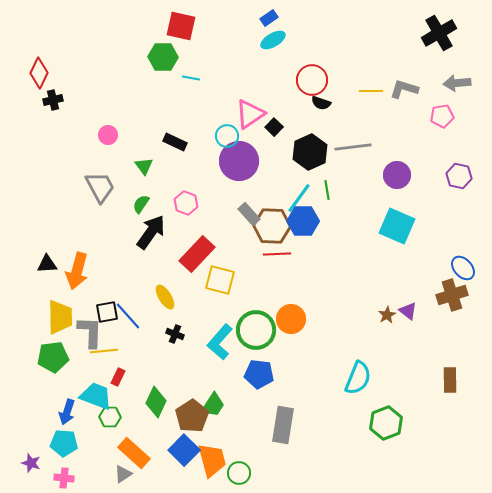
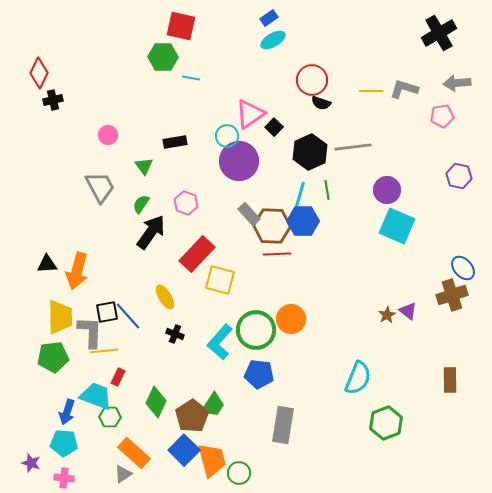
black rectangle at (175, 142): rotated 35 degrees counterclockwise
purple circle at (397, 175): moved 10 px left, 15 px down
cyan line at (299, 198): rotated 20 degrees counterclockwise
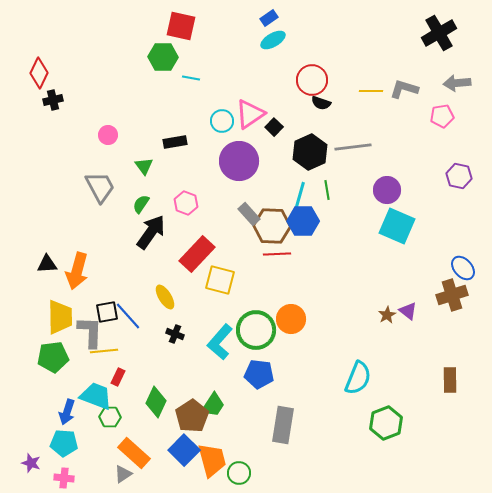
cyan circle at (227, 136): moved 5 px left, 15 px up
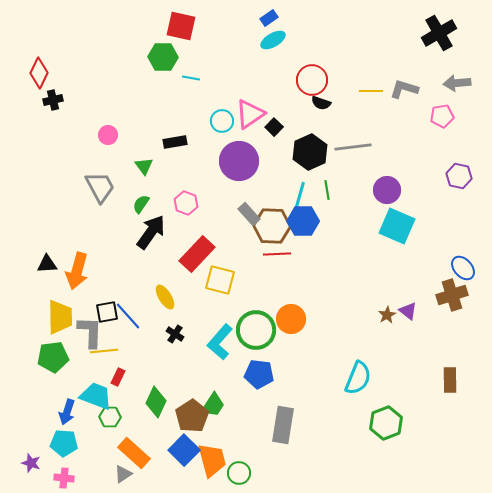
black cross at (175, 334): rotated 12 degrees clockwise
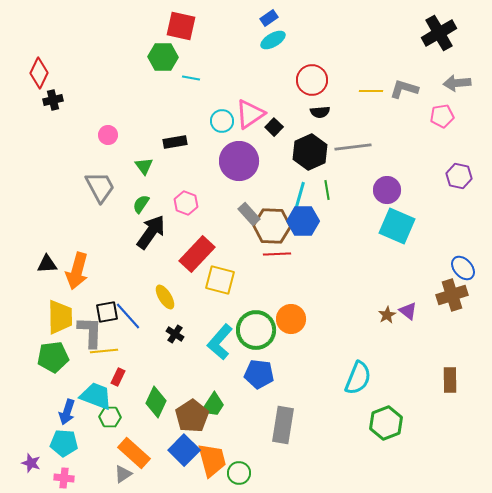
black semicircle at (321, 103): moved 1 px left, 9 px down; rotated 24 degrees counterclockwise
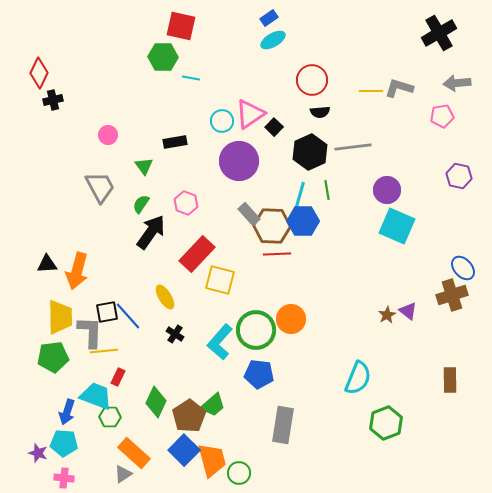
gray L-shape at (404, 89): moved 5 px left, 1 px up
green trapezoid at (213, 405): rotated 16 degrees clockwise
brown pentagon at (192, 416): moved 3 px left
purple star at (31, 463): moved 7 px right, 10 px up
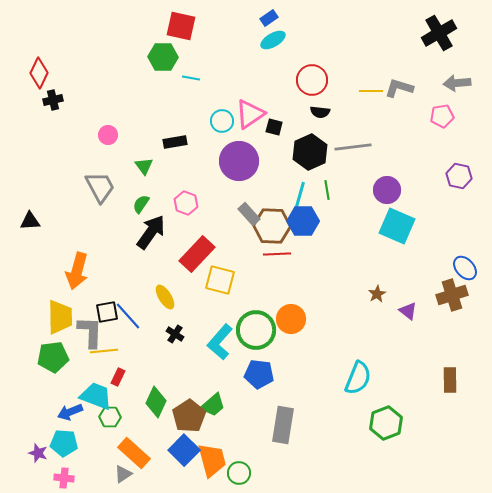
black semicircle at (320, 112): rotated 12 degrees clockwise
black square at (274, 127): rotated 30 degrees counterclockwise
black triangle at (47, 264): moved 17 px left, 43 px up
blue ellipse at (463, 268): moved 2 px right
brown star at (387, 315): moved 10 px left, 21 px up
blue arrow at (67, 412): moved 3 px right; rotated 50 degrees clockwise
